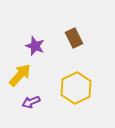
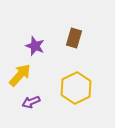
brown rectangle: rotated 42 degrees clockwise
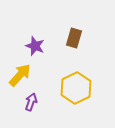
purple arrow: rotated 132 degrees clockwise
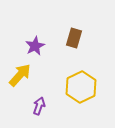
purple star: rotated 24 degrees clockwise
yellow hexagon: moved 5 px right, 1 px up
purple arrow: moved 8 px right, 4 px down
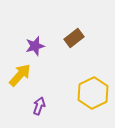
brown rectangle: rotated 36 degrees clockwise
purple star: rotated 12 degrees clockwise
yellow hexagon: moved 12 px right, 6 px down
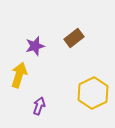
yellow arrow: moved 1 px left; rotated 25 degrees counterclockwise
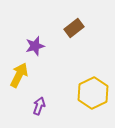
brown rectangle: moved 10 px up
yellow arrow: rotated 10 degrees clockwise
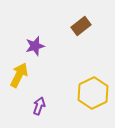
brown rectangle: moved 7 px right, 2 px up
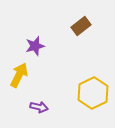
purple arrow: moved 1 px down; rotated 84 degrees clockwise
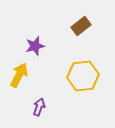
yellow hexagon: moved 10 px left, 17 px up; rotated 20 degrees clockwise
purple arrow: rotated 84 degrees counterclockwise
